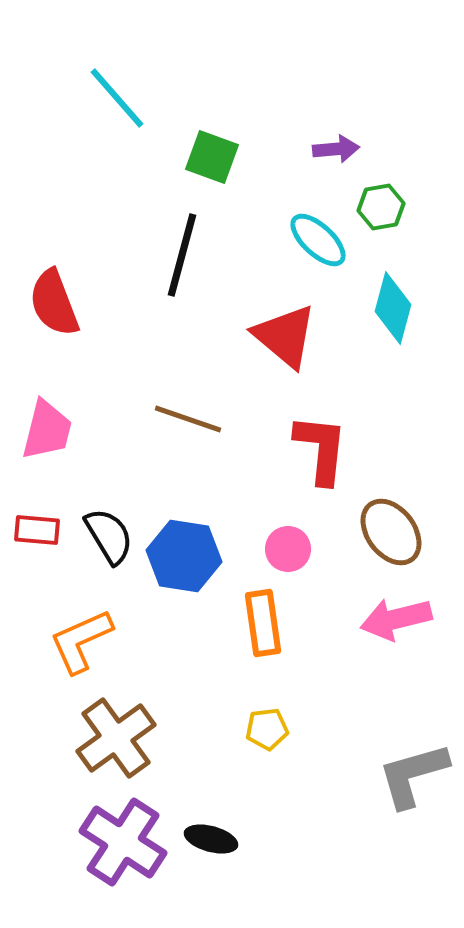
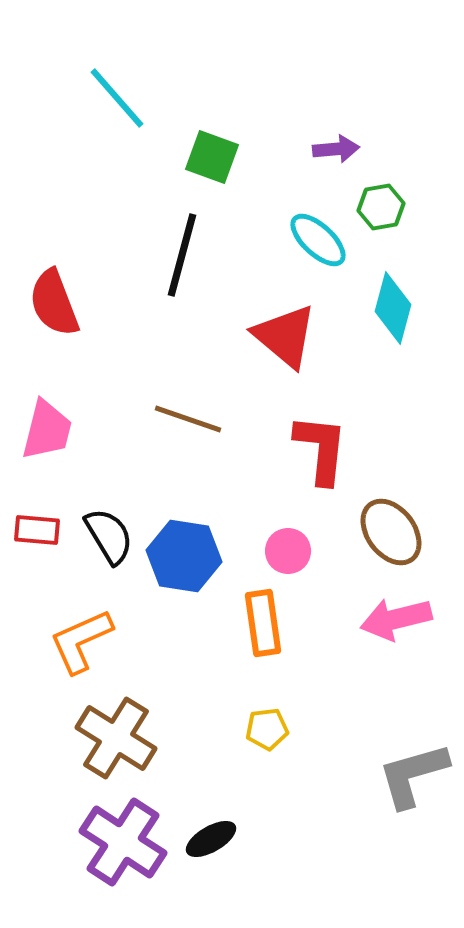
pink circle: moved 2 px down
brown cross: rotated 22 degrees counterclockwise
black ellipse: rotated 45 degrees counterclockwise
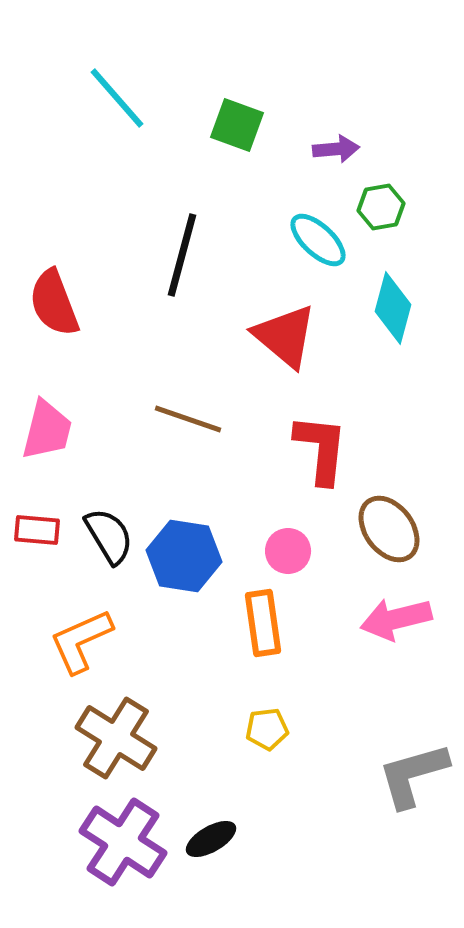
green square: moved 25 px right, 32 px up
brown ellipse: moved 2 px left, 3 px up
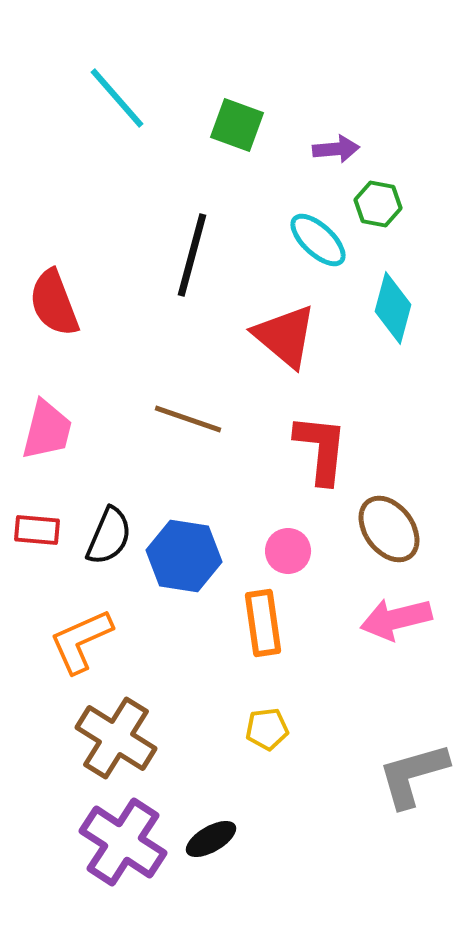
green hexagon: moved 3 px left, 3 px up; rotated 21 degrees clockwise
black line: moved 10 px right
black semicircle: rotated 54 degrees clockwise
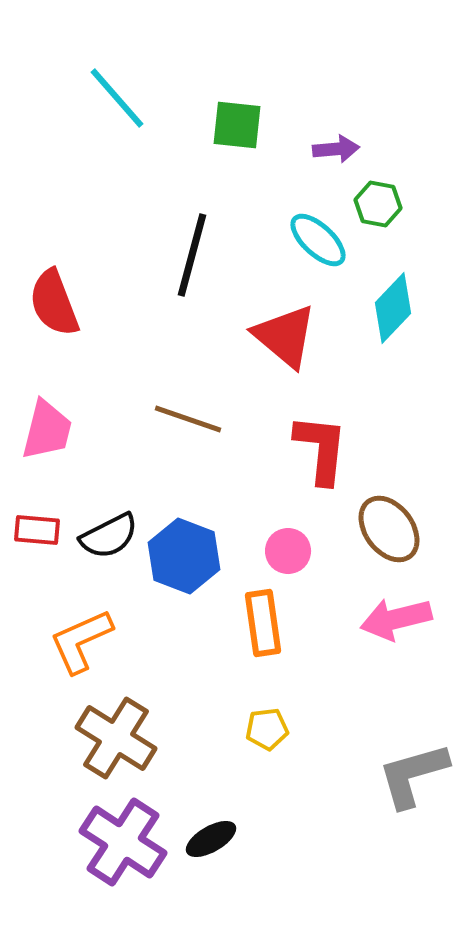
green square: rotated 14 degrees counterclockwise
cyan diamond: rotated 28 degrees clockwise
black semicircle: rotated 40 degrees clockwise
blue hexagon: rotated 12 degrees clockwise
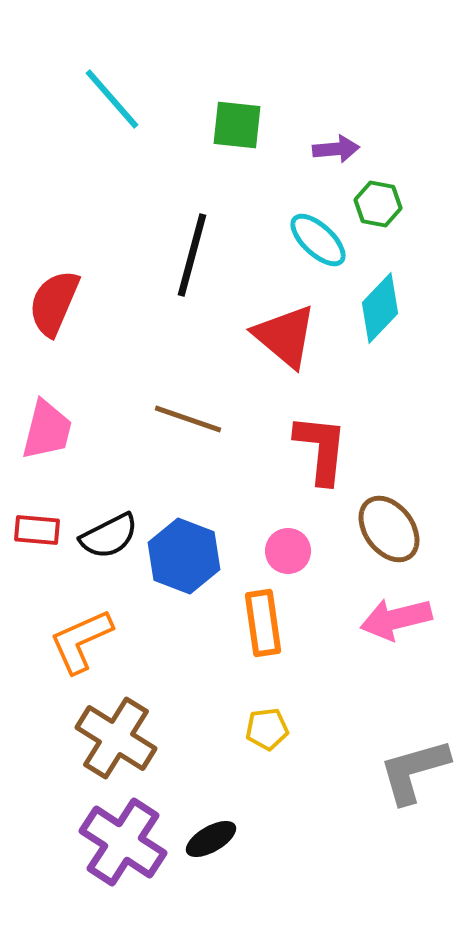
cyan line: moved 5 px left, 1 px down
red semicircle: rotated 44 degrees clockwise
cyan diamond: moved 13 px left
gray L-shape: moved 1 px right, 4 px up
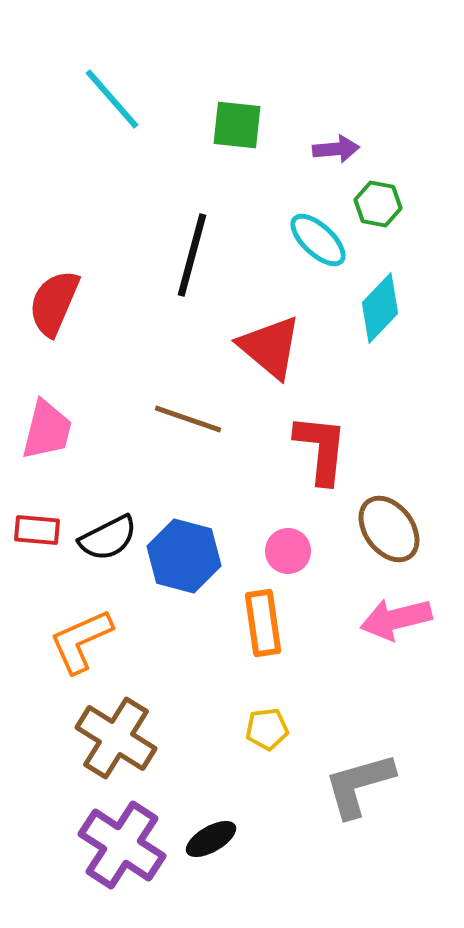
red triangle: moved 15 px left, 11 px down
black semicircle: moved 1 px left, 2 px down
blue hexagon: rotated 6 degrees counterclockwise
gray L-shape: moved 55 px left, 14 px down
purple cross: moved 1 px left, 3 px down
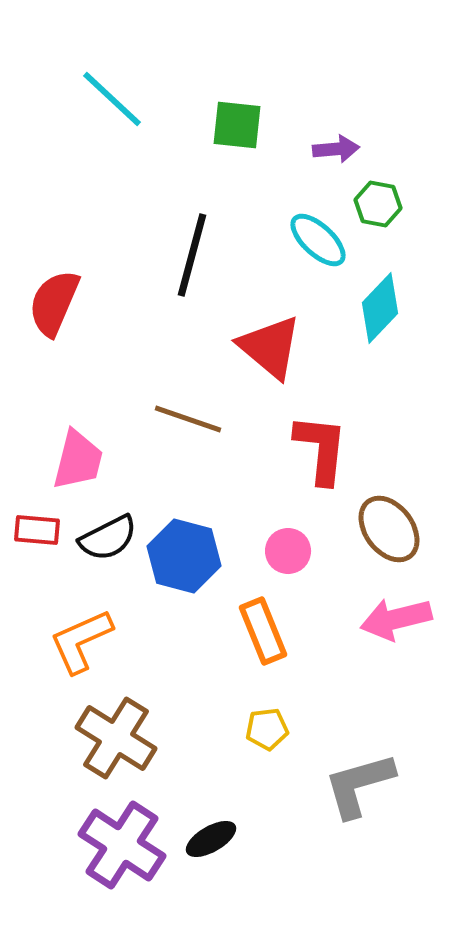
cyan line: rotated 6 degrees counterclockwise
pink trapezoid: moved 31 px right, 30 px down
orange rectangle: moved 8 px down; rotated 14 degrees counterclockwise
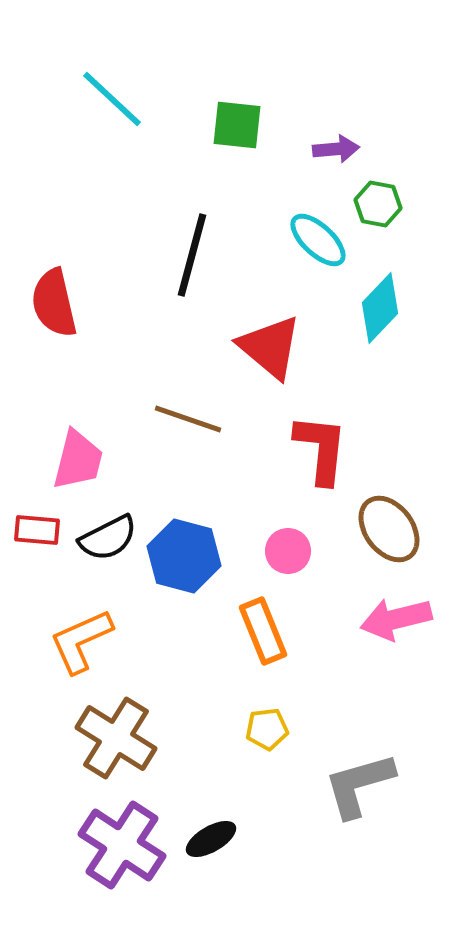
red semicircle: rotated 36 degrees counterclockwise
